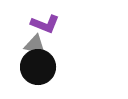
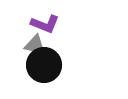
black circle: moved 6 px right, 2 px up
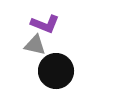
black circle: moved 12 px right, 6 px down
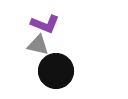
gray triangle: moved 3 px right
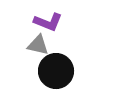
purple L-shape: moved 3 px right, 2 px up
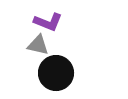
black circle: moved 2 px down
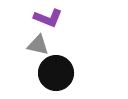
purple L-shape: moved 4 px up
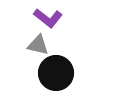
purple L-shape: rotated 16 degrees clockwise
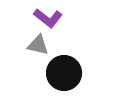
black circle: moved 8 px right
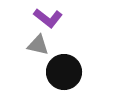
black circle: moved 1 px up
